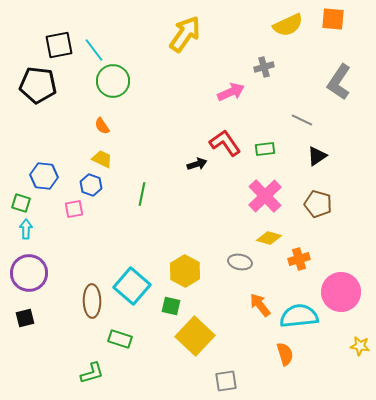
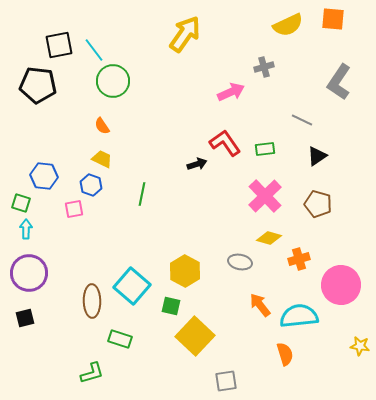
pink circle at (341, 292): moved 7 px up
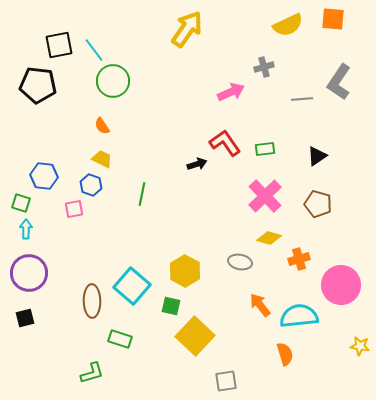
yellow arrow at (185, 34): moved 2 px right, 5 px up
gray line at (302, 120): moved 21 px up; rotated 30 degrees counterclockwise
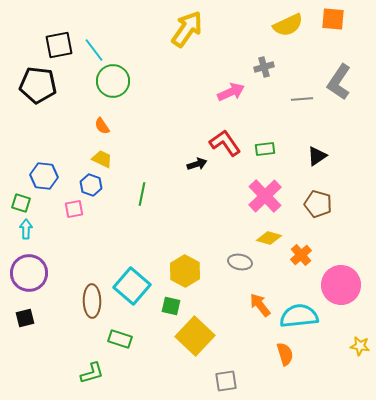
orange cross at (299, 259): moved 2 px right, 4 px up; rotated 25 degrees counterclockwise
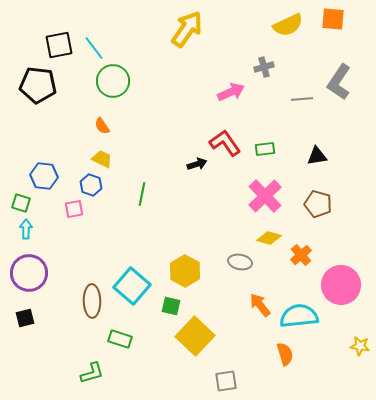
cyan line at (94, 50): moved 2 px up
black triangle at (317, 156): rotated 25 degrees clockwise
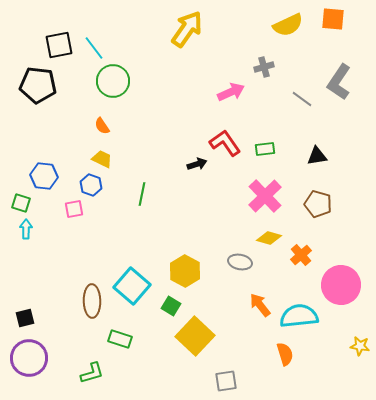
gray line at (302, 99): rotated 40 degrees clockwise
purple circle at (29, 273): moved 85 px down
green square at (171, 306): rotated 18 degrees clockwise
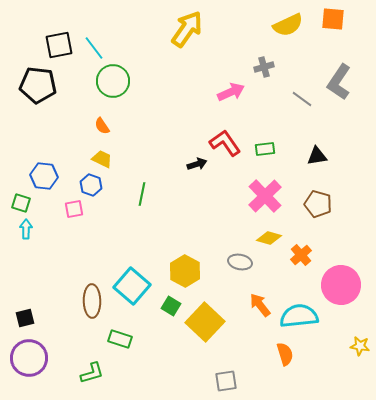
yellow square at (195, 336): moved 10 px right, 14 px up
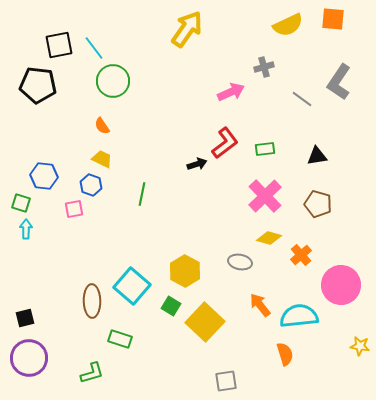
red L-shape at (225, 143): rotated 88 degrees clockwise
